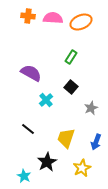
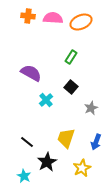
black line: moved 1 px left, 13 px down
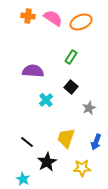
pink semicircle: rotated 30 degrees clockwise
purple semicircle: moved 2 px right, 2 px up; rotated 25 degrees counterclockwise
gray star: moved 2 px left
yellow star: rotated 24 degrees clockwise
cyan star: moved 1 px left, 3 px down
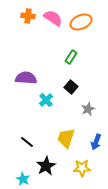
purple semicircle: moved 7 px left, 7 px down
gray star: moved 1 px left, 1 px down
black star: moved 1 px left, 4 px down
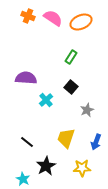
orange cross: rotated 16 degrees clockwise
gray star: moved 1 px left, 1 px down
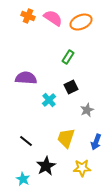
green rectangle: moved 3 px left
black square: rotated 24 degrees clockwise
cyan cross: moved 3 px right
black line: moved 1 px left, 1 px up
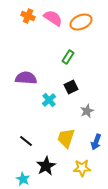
gray star: moved 1 px down
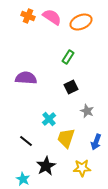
pink semicircle: moved 1 px left, 1 px up
cyan cross: moved 19 px down
gray star: rotated 24 degrees counterclockwise
